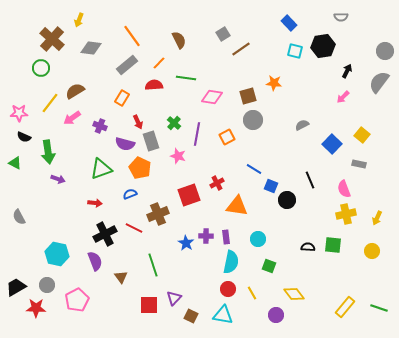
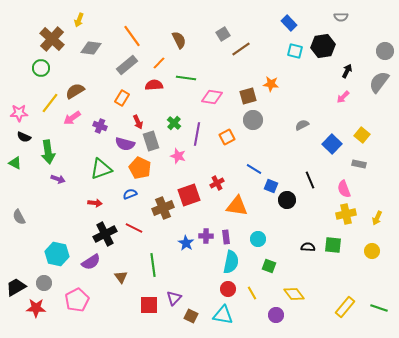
orange star at (274, 83): moved 3 px left, 1 px down
brown cross at (158, 214): moved 5 px right, 6 px up
purple semicircle at (95, 261): moved 4 px left, 1 px down; rotated 78 degrees clockwise
green line at (153, 265): rotated 10 degrees clockwise
gray circle at (47, 285): moved 3 px left, 2 px up
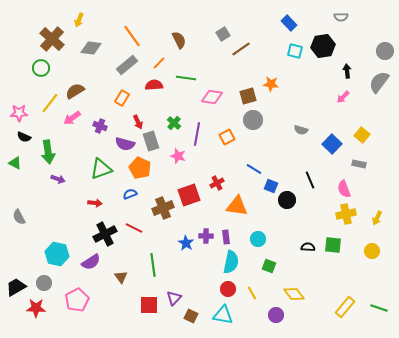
black arrow at (347, 71): rotated 32 degrees counterclockwise
gray semicircle at (302, 125): moved 1 px left, 5 px down; rotated 136 degrees counterclockwise
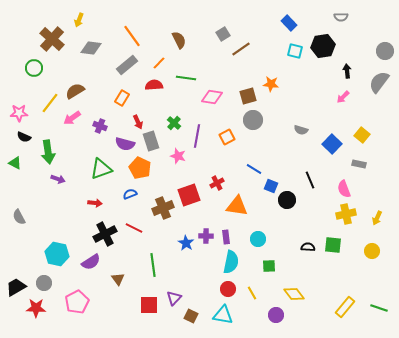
green circle at (41, 68): moved 7 px left
purple line at (197, 134): moved 2 px down
green square at (269, 266): rotated 24 degrees counterclockwise
brown triangle at (121, 277): moved 3 px left, 2 px down
pink pentagon at (77, 300): moved 2 px down
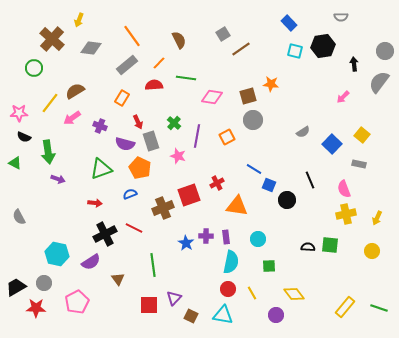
black arrow at (347, 71): moved 7 px right, 7 px up
gray semicircle at (301, 130): moved 2 px right, 2 px down; rotated 48 degrees counterclockwise
blue square at (271, 186): moved 2 px left, 1 px up
green square at (333, 245): moved 3 px left
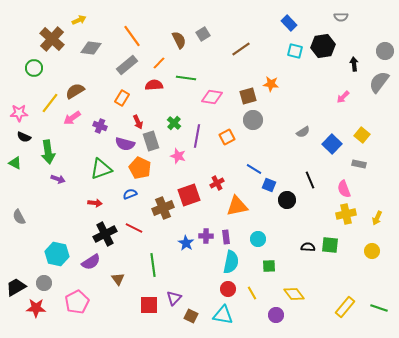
yellow arrow at (79, 20): rotated 136 degrees counterclockwise
gray square at (223, 34): moved 20 px left
orange triangle at (237, 206): rotated 20 degrees counterclockwise
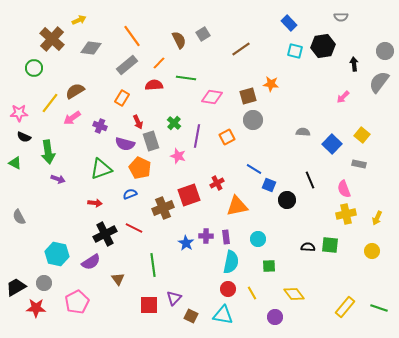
gray semicircle at (303, 132): rotated 144 degrees counterclockwise
purple circle at (276, 315): moved 1 px left, 2 px down
